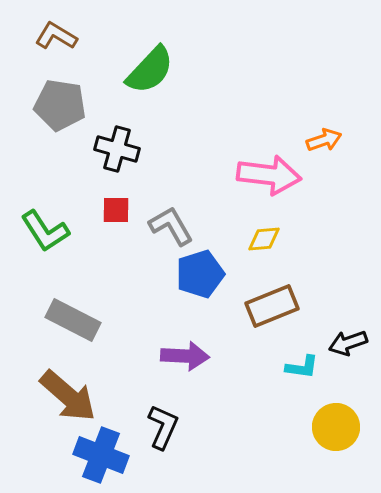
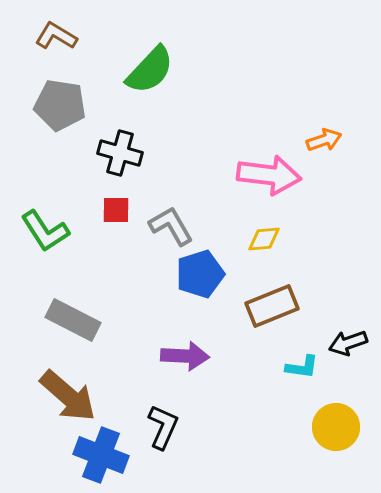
black cross: moved 3 px right, 4 px down
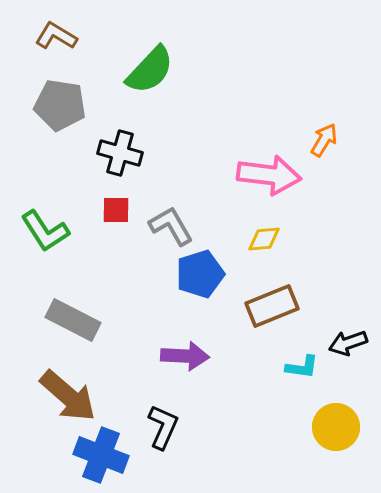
orange arrow: rotated 40 degrees counterclockwise
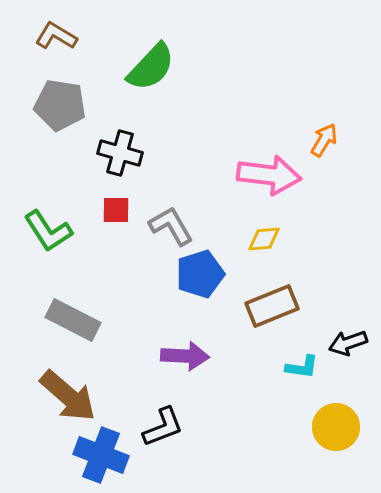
green semicircle: moved 1 px right, 3 px up
green L-shape: moved 3 px right
black L-shape: rotated 45 degrees clockwise
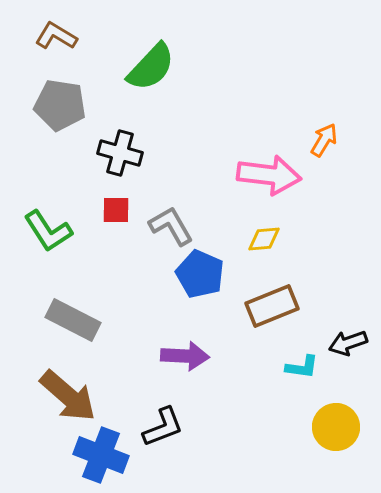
blue pentagon: rotated 30 degrees counterclockwise
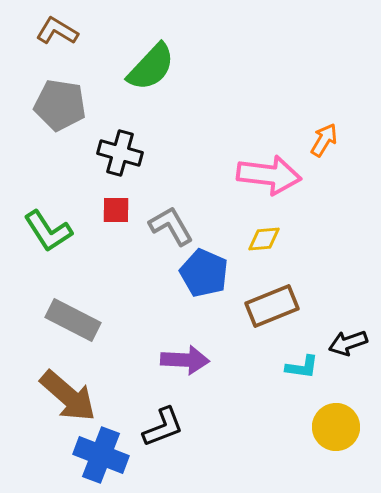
brown L-shape: moved 1 px right, 5 px up
blue pentagon: moved 4 px right, 1 px up
purple arrow: moved 4 px down
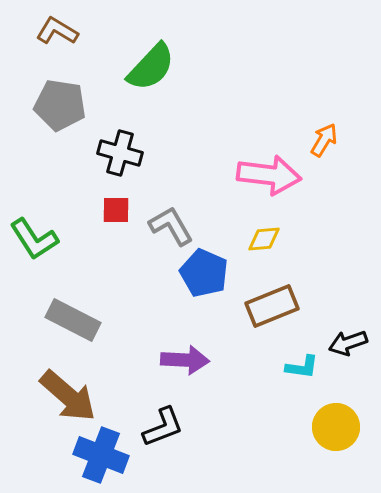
green L-shape: moved 14 px left, 8 px down
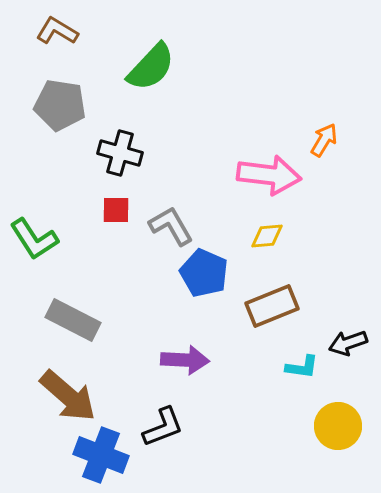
yellow diamond: moved 3 px right, 3 px up
yellow circle: moved 2 px right, 1 px up
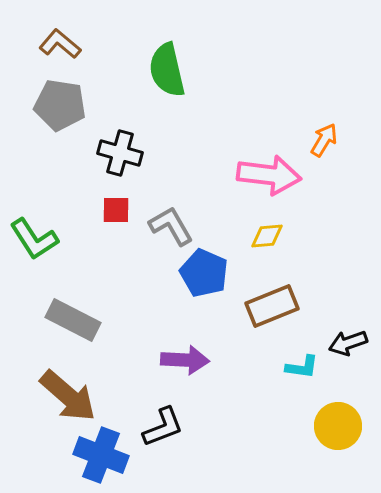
brown L-shape: moved 3 px right, 13 px down; rotated 9 degrees clockwise
green semicircle: moved 16 px right, 3 px down; rotated 124 degrees clockwise
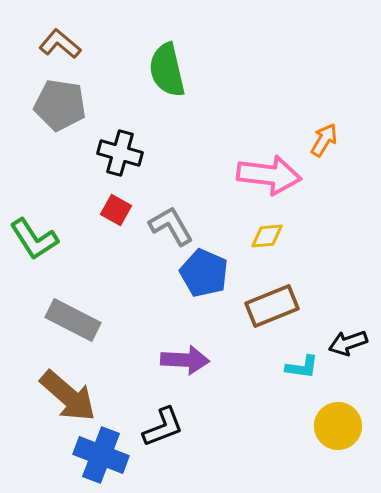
red square: rotated 28 degrees clockwise
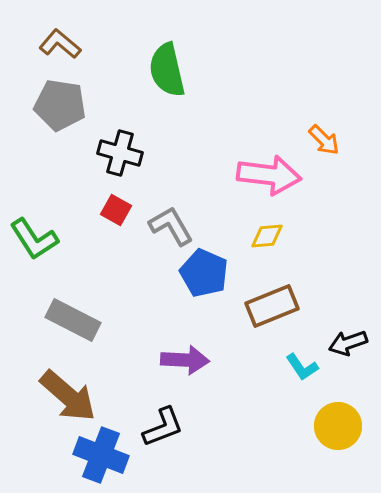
orange arrow: rotated 104 degrees clockwise
cyan L-shape: rotated 48 degrees clockwise
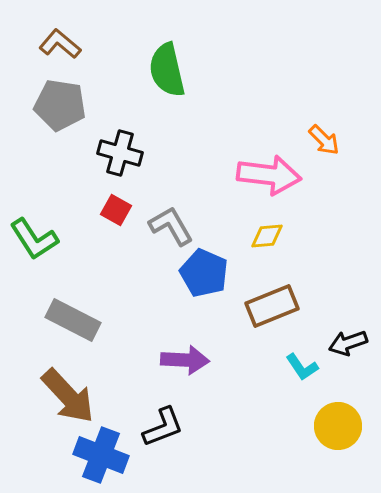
brown arrow: rotated 6 degrees clockwise
